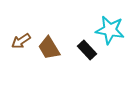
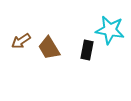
black rectangle: rotated 54 degrees clockwise
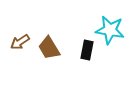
brown arrow: moved 1 px left, 1 px down
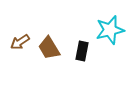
cyan star: rotated 24 degrees counterclockwise
black rectangle: moved 5 px left, 1 px down
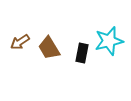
cyan star: moved 1 px left, 11 px down
black rectangle: moved 2 px down
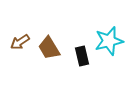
black rectangle: moved 3 px down; rotated 24 degrees counterclockwise
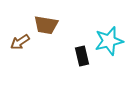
brown trapezoid: moved 3 px left, 23 px up; rotated 50 degrees counterclockwise
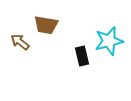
brown arrow: rotated 72 degrees clockwise
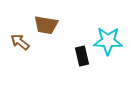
cyan star: moved 1 px left; rotated 16 degrees clockwise
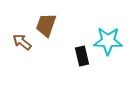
brown trapezoid: rotated 100 degrees clockwise
brown arrow: moved 2 px right
